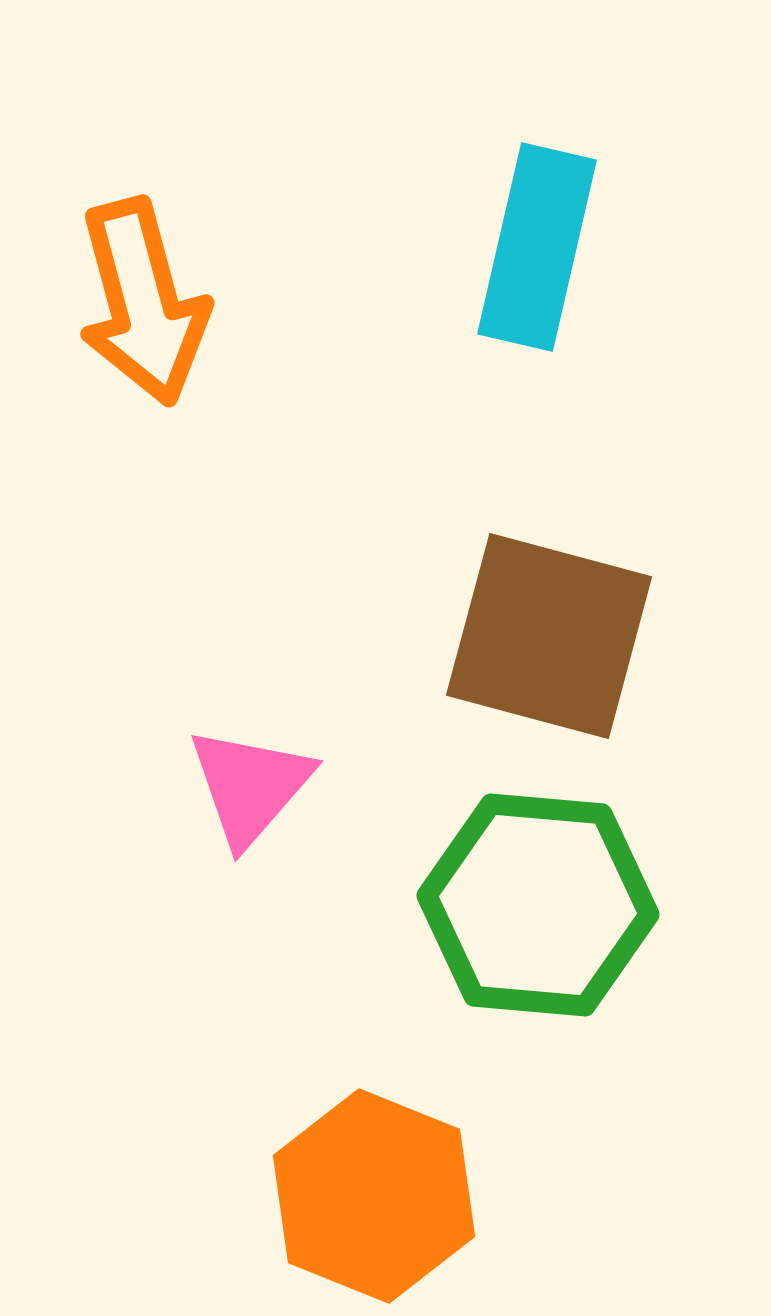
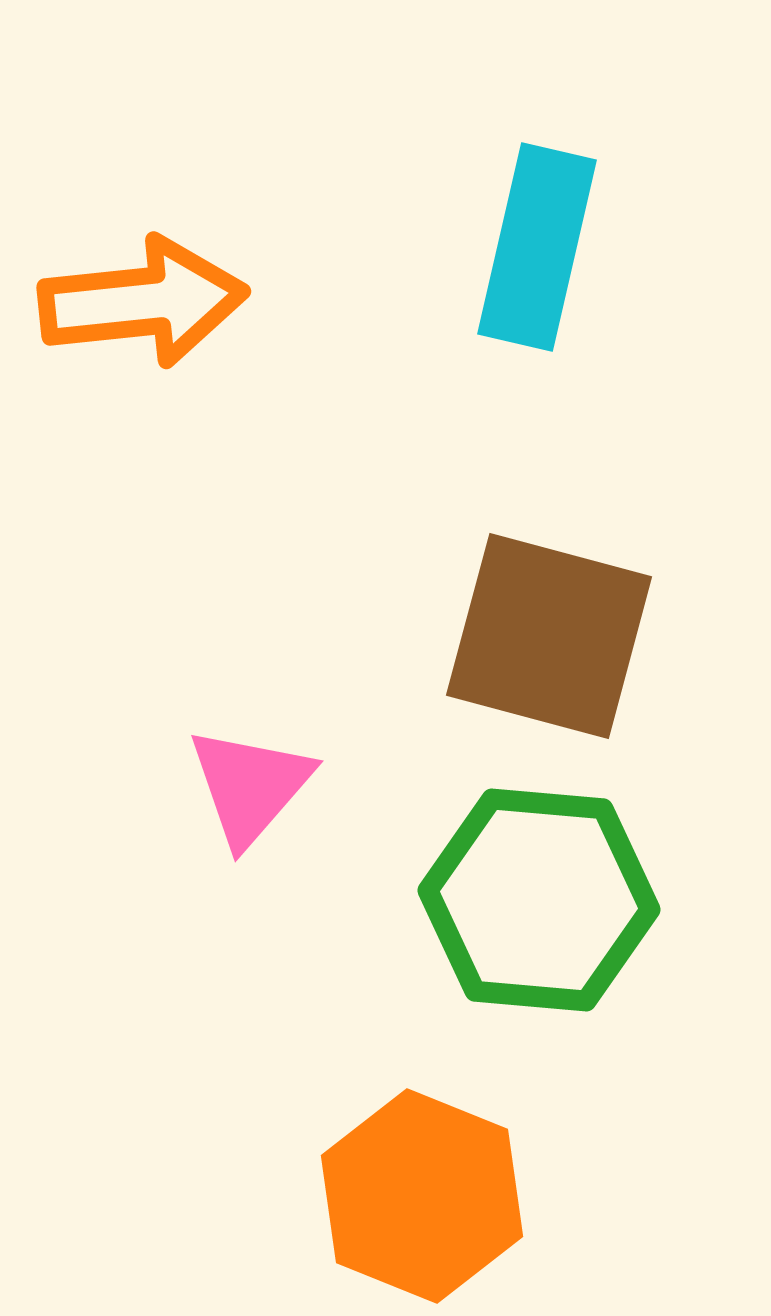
orange arrow: rotated 81 degrees counterclockwise
green hexagon: moved 1 px right, 5 px up
orange hexagon: moved 48 px right
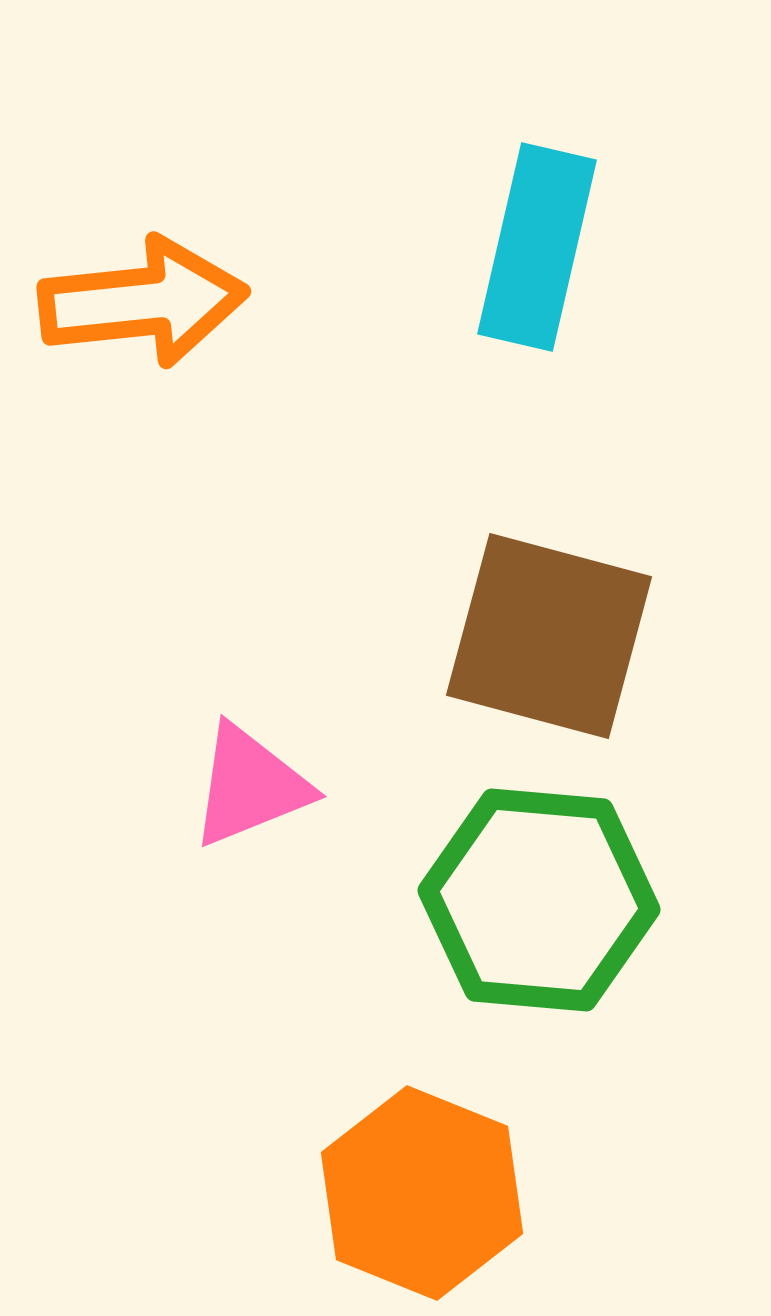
pink triangle: rotated 27 degrees clockwise
orange hexagon: moved 3 px up
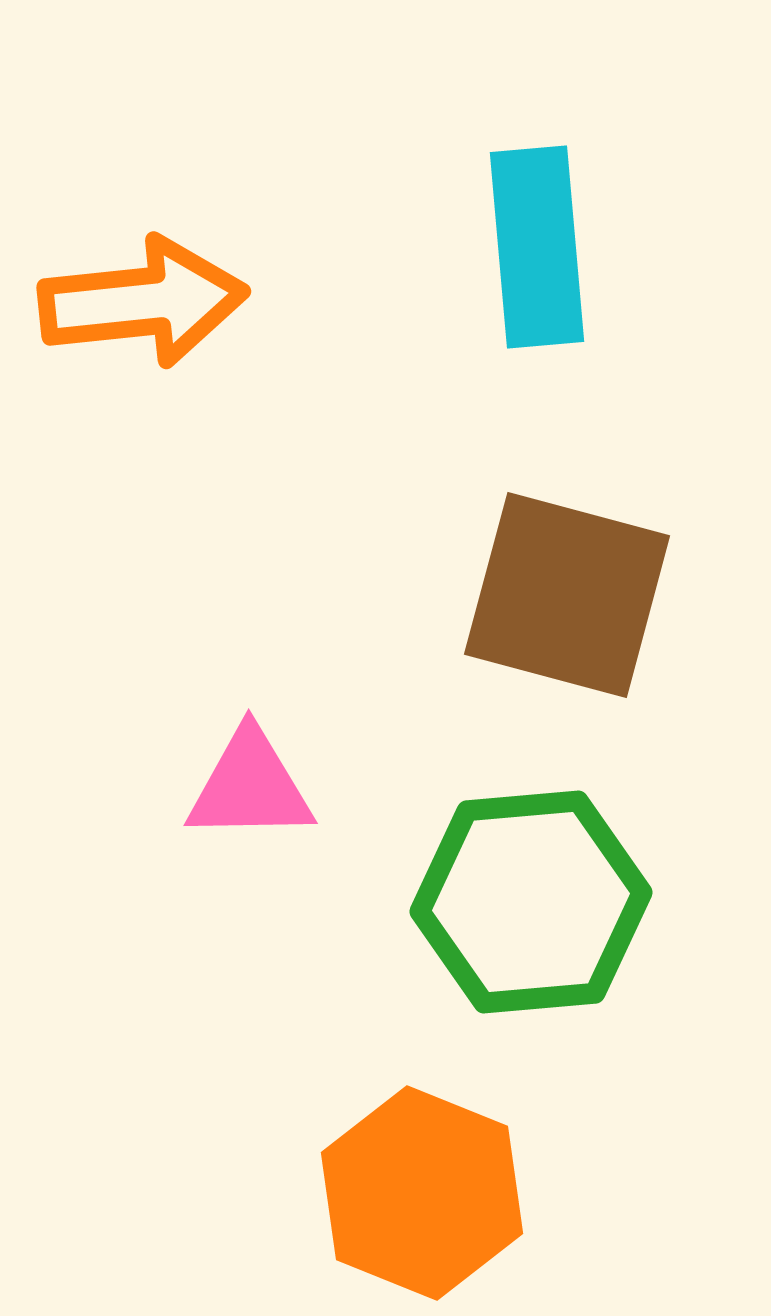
cyan rectangle: rotated 18 degrees counterclockwise
brown square: moved 18 px right, 41 px up
pink triangle: rotated 21 degrees clockwise
green hexagon: moved 8 px left, 2 px down; rotated 10 degrees counterclockwise
